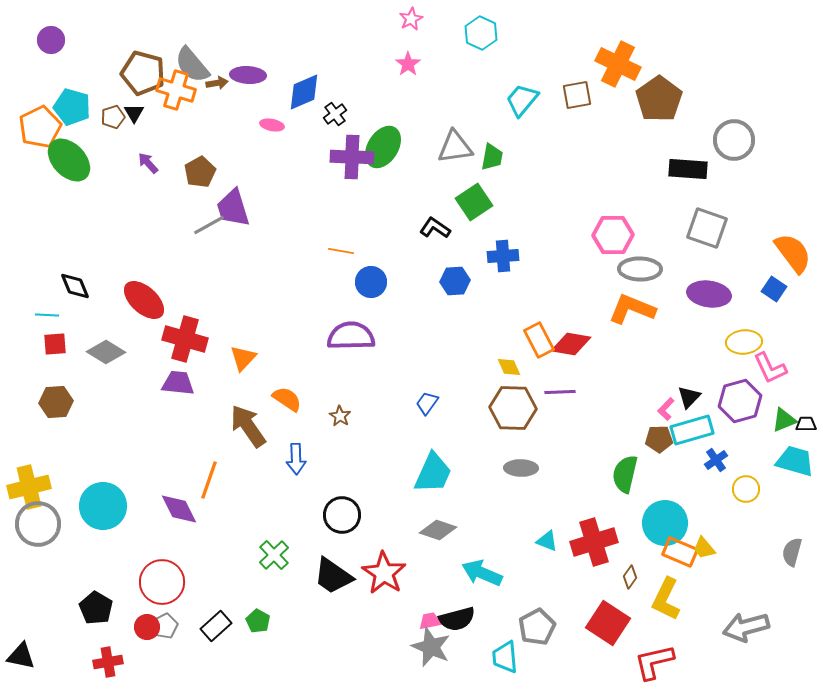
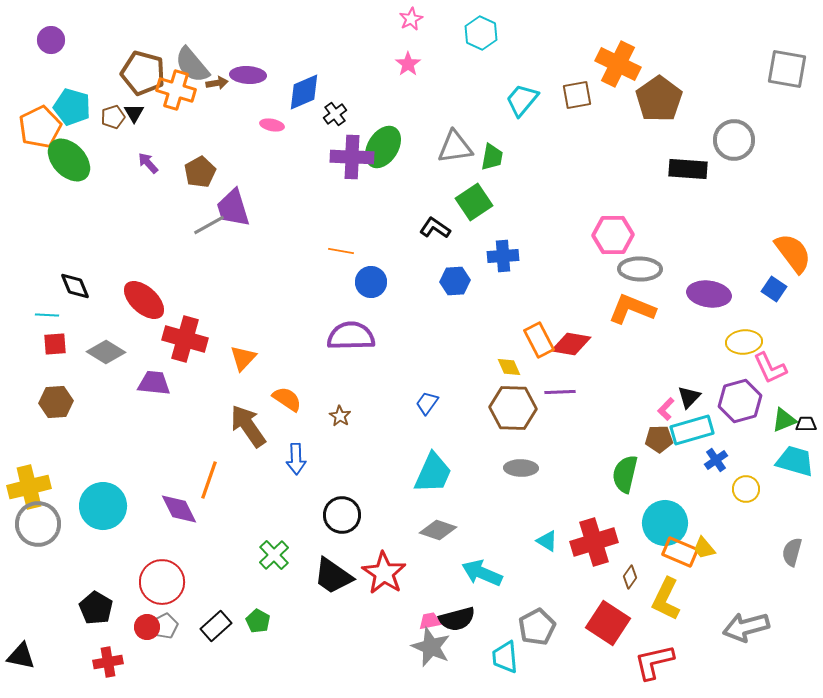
gray square at (707, 228): moved 80 px right, 159 px up; rotated 9 degrees counterclockwise
purple trapezoid at (178, 383): moved 24 px left
cyan triangle at (547, 541): rotated 10 degrees clockwise
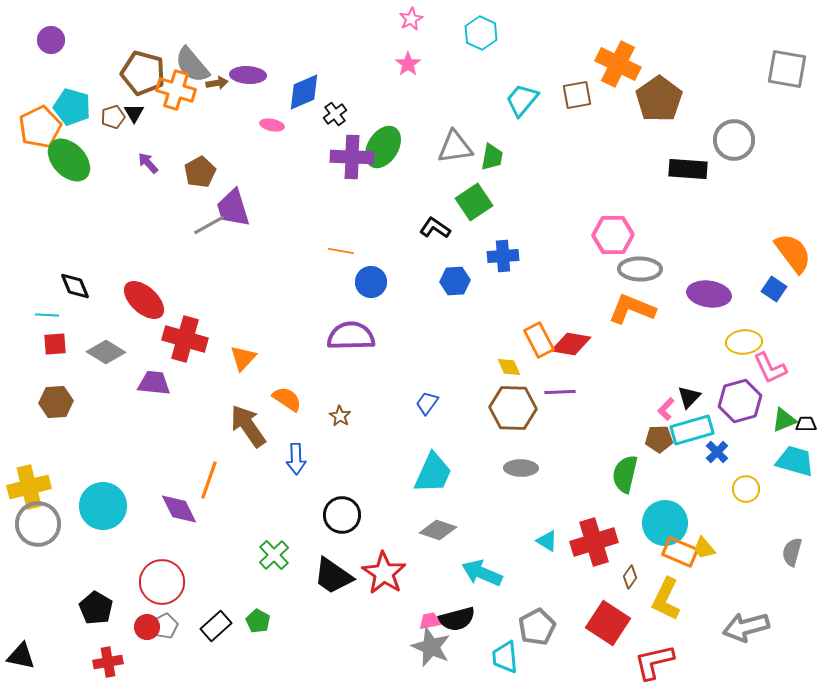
blue cross at (716, 460): moved 1 px right, 8 px up; rotated 10 degrees counterclockwise
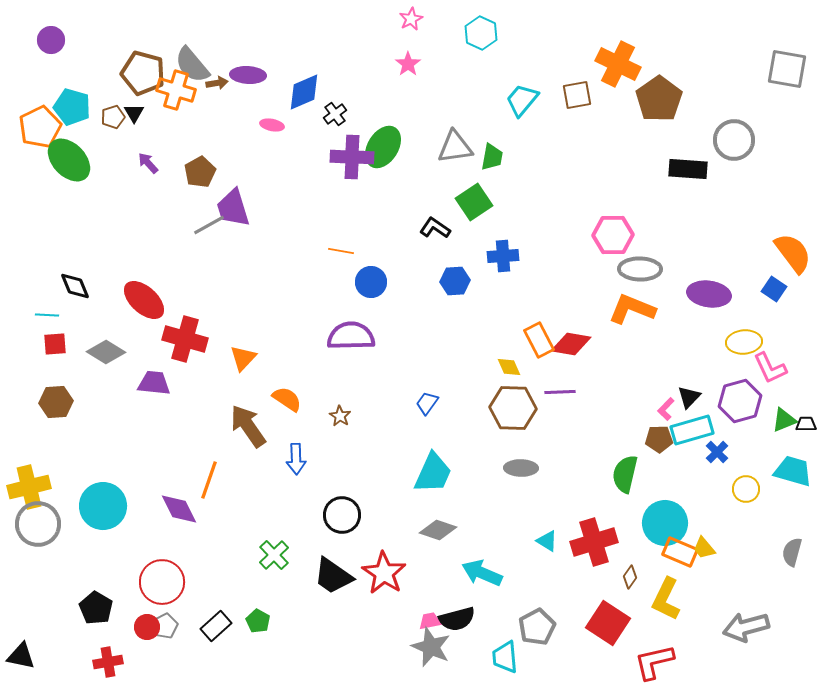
cyan trapezoid at (795, 461): moved 2 px left, 10 px down
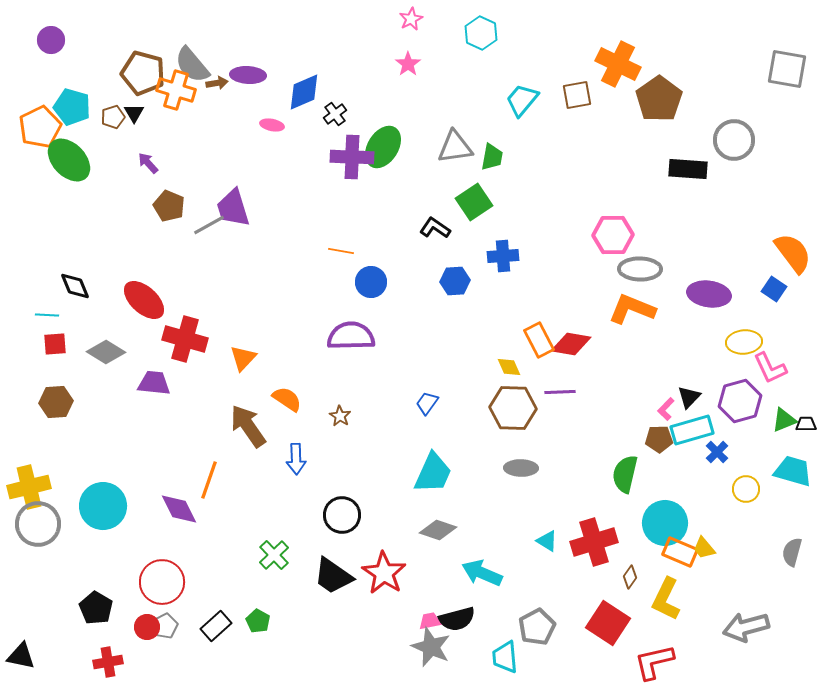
brown pentagon at (200, 172): moved 31 px left, 34 px down; rotated 20 degrees counterclockwise
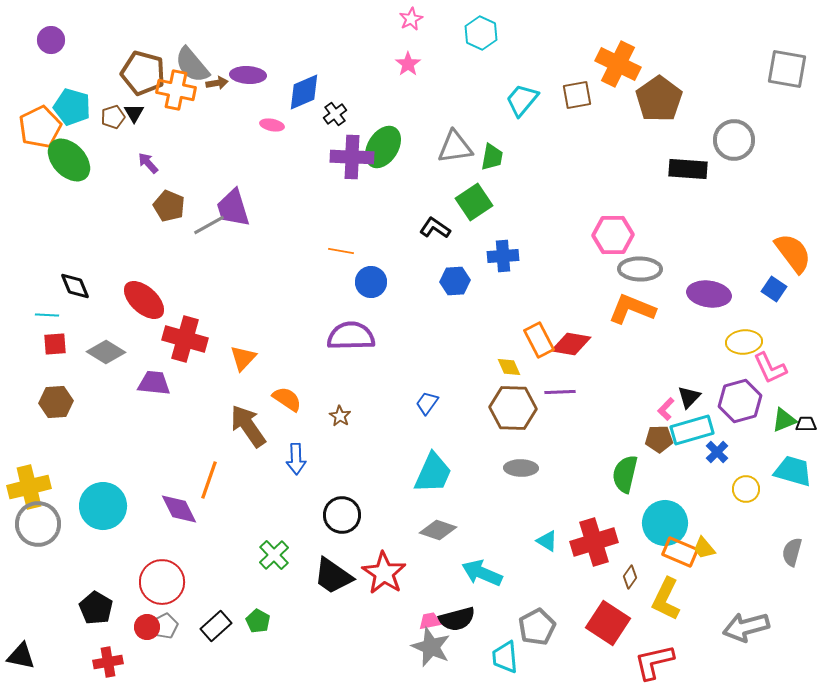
orange cross at (176, 90): rotated 6 degrees counterclockwise
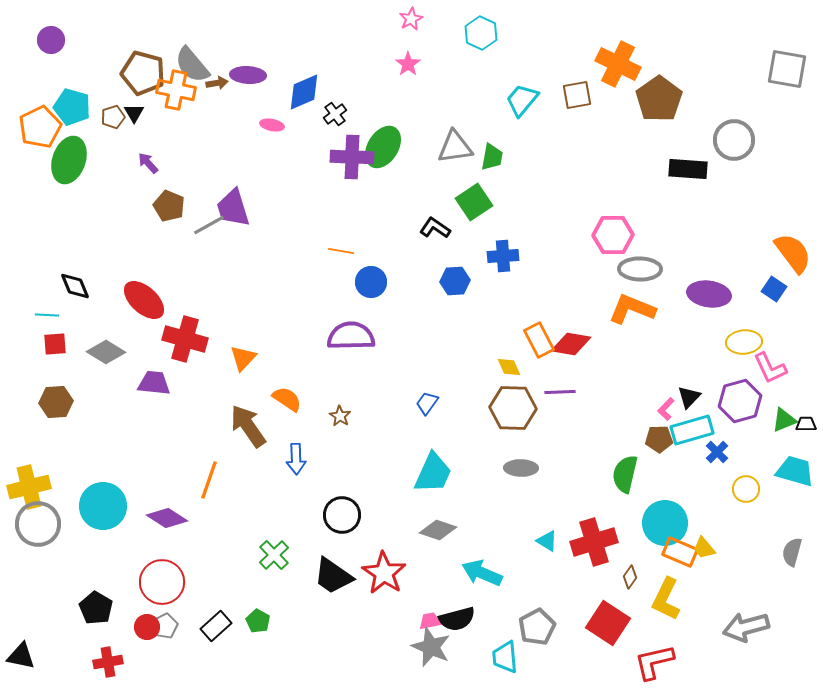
green ellipse at (69, 160): rotated 63 degrees clockwise
cyan trapezoid at (793, 471): moved 2 px right
purple diamond at (179, 509): moved 12 px left, 9 px down; rotated 30 degrees counterclockwise
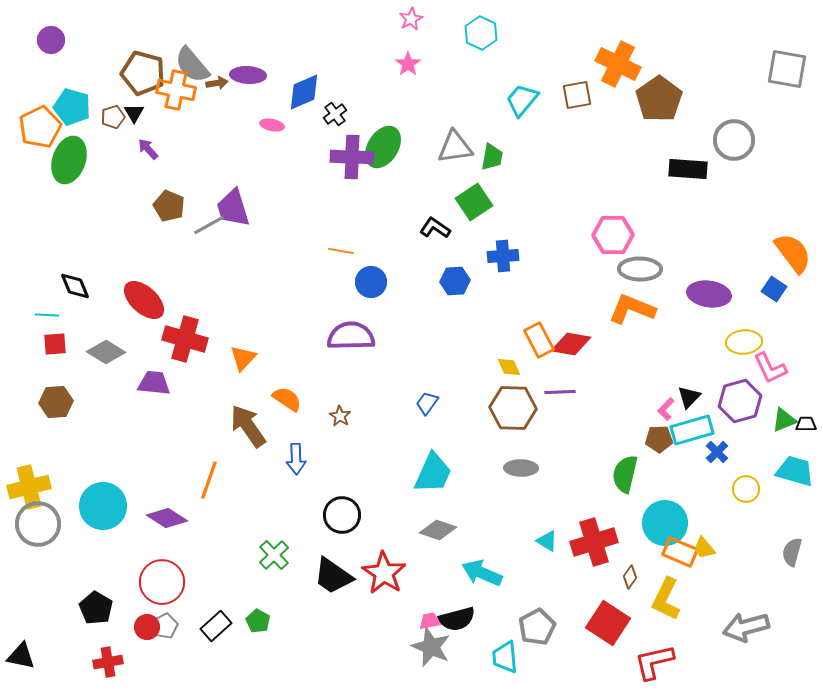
purple arrow at (148, 163): moved 14 px up
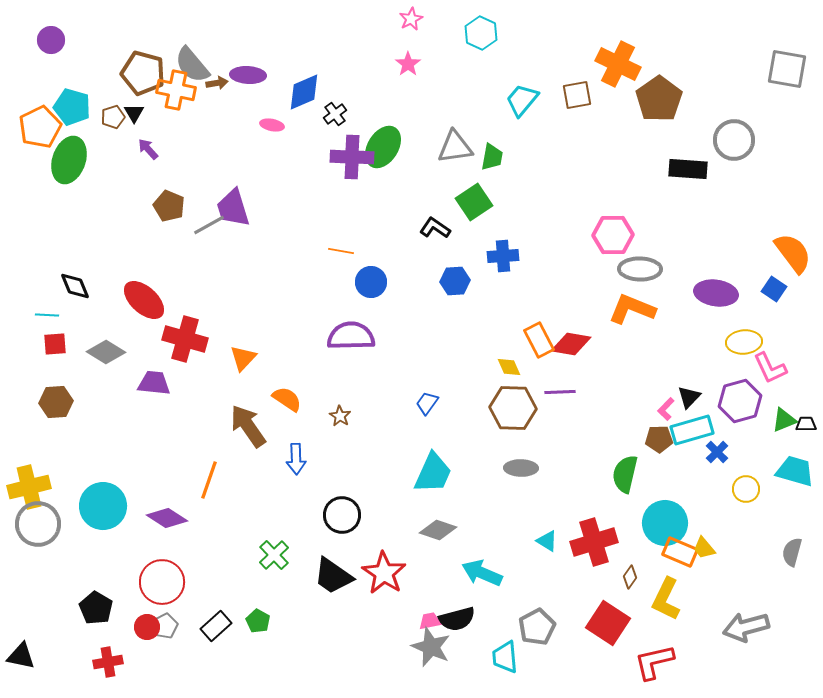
purple ellipse at (709, 294): moved 7 px right, 1 px up
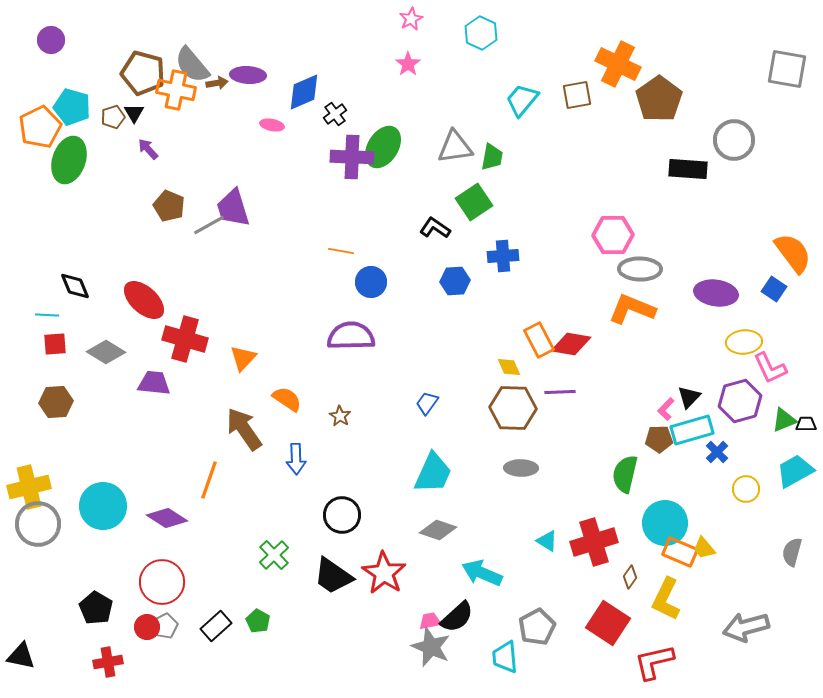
brown arrow at (248, 426): moved 4 px left, 3 px down
cyan trapezoid at (795, 471): rotated 45 degrees counterclockwise
black semicircle at (457, 619): moved 2 px up; rotated 27 degrees counterclockwise
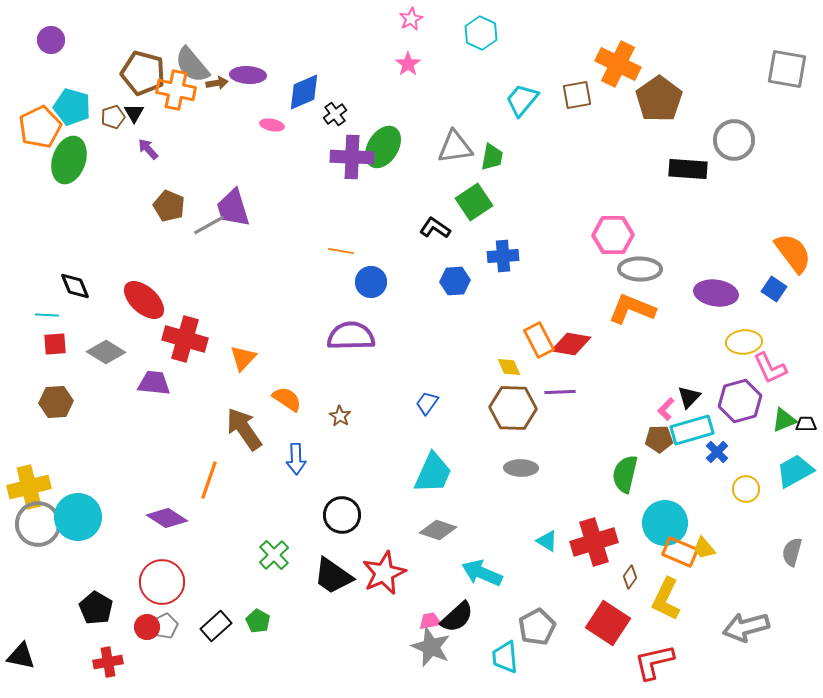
cyan circle at (103, 506): moved 25 px left, 11 px down
red star at (384, 573): rotated 15 degrees clockwise
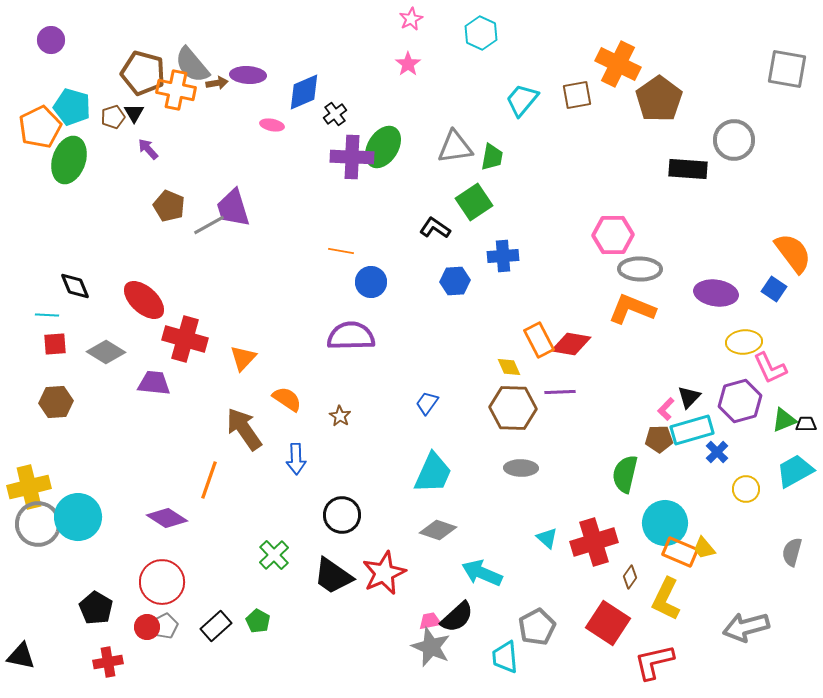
cyan triangle at (547, 541): moved 3 px up; rotated 10 degrees clockwise
